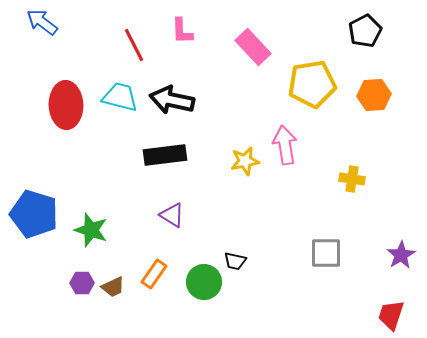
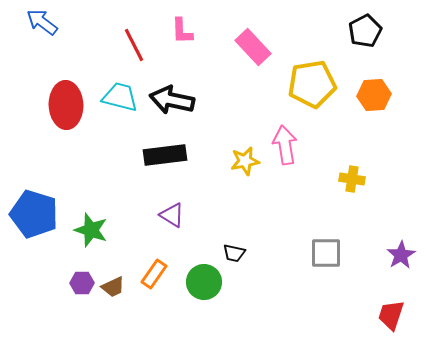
black trapezoid: moved 1 px left, 8 px up
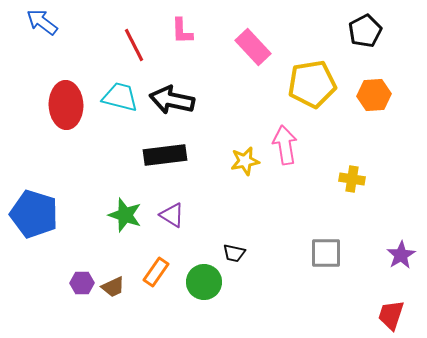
green star: moved 34 px right, 15 px up
orange rectangle: moved 2 px right, 2 px up
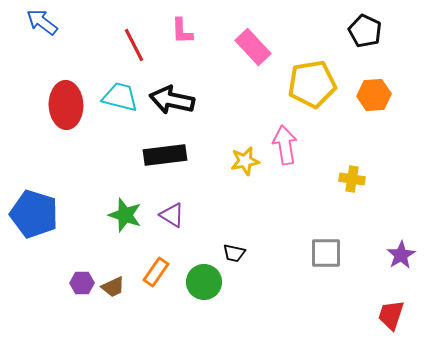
black pentagon: rotated 20 degrees counterclockwise
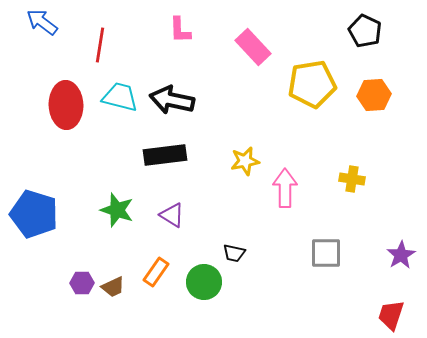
pink L-shape: moved 2 px left, 1 px up
red line: moved 34 px left; rotated 36 degrees clockwise
pink arrow: moved 43 px down; rotated 9 degrees clockwise
green star: moved 8 px left, 5 px up
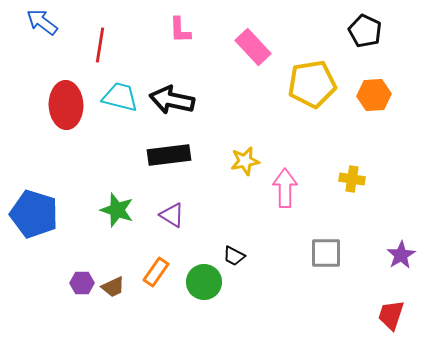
black rectangle: moved 4 px right
black trapezoid: moved 3 px down; rotated 15 degrees clockwise
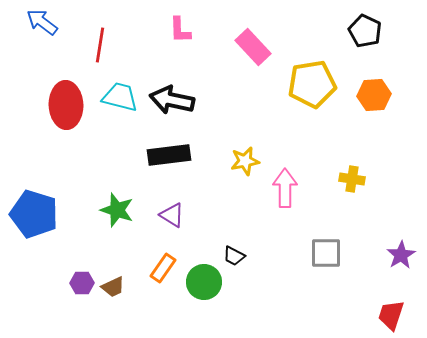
orange rectangle: moved 7 px right, 4 px up
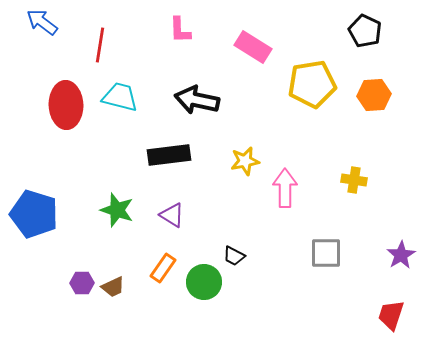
pink rectangle: rotated 15 degrees counterclockwise
black arrow: moved 25 px right
yellow cross: moved 2 px right, 1 px down
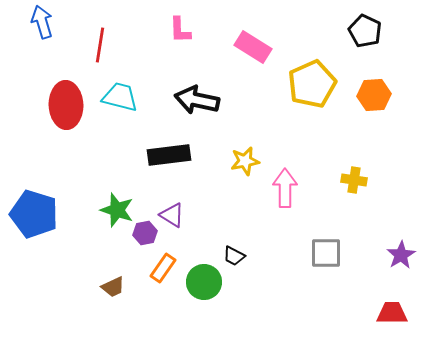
blue arrow: rotated 36 degrees clockwise
yellow pentagon: rotated 15 degrees counterclockwise
purple hexagon: moved 63 px right, 50 px up; rotated 10 degrees counterclockwise
red trapezoid: moved 1 px right, 2 px up; rotated 72 degrees clockwise
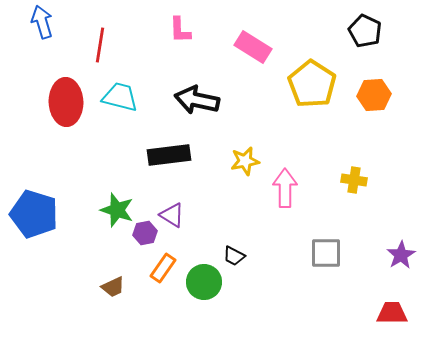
yellow pentagon: rotated 15 degrees counterclockwise
red ellipse: moved 3 px up
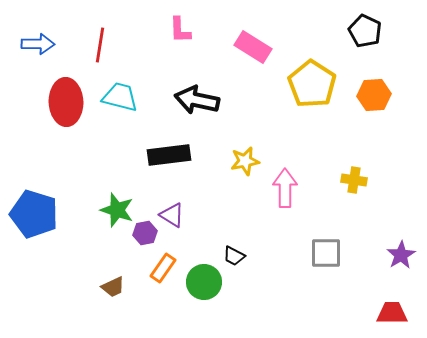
blue arrow: moved 4 px left, 22 px down; rotated 108 degrees clockwise
